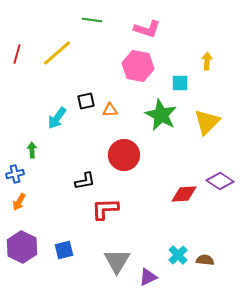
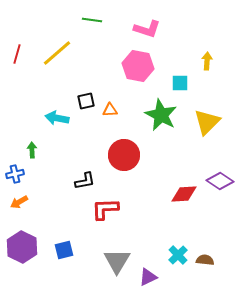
cyan arrow: rotated 65 degrees clockwise
orange arrow: rotated 30 degrees clockwise
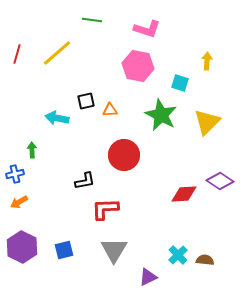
cyan square: rotated 18 degrees clockwise
gray triangle: moved 3 px left, 11 px up
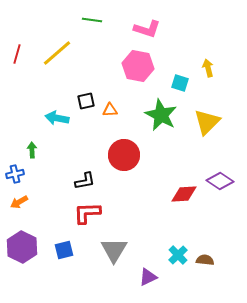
yellow arrow: moved 1 px right, 7 px down; rotated 18 degrees counterclockwise
red L-shape: moved 18 px left, 4 px down
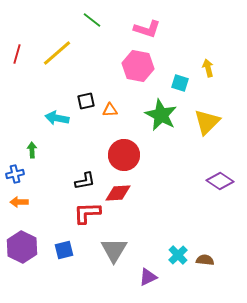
green line: rotated 30 degrees clockwise
red diamond: moved 66 px left, 1 px up
orange arrow: rotated 30 degrees clockwise
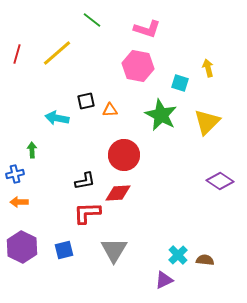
purple triangle: moved 16 px right, 3 px down
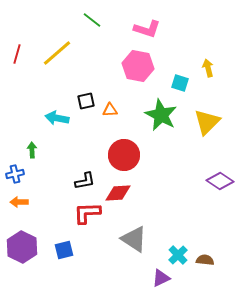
gray triangle: moved 20 px right, 11 px up; rotated 28 degrees counterclockwise
purple triangle: moved 3 px left, 2 px up
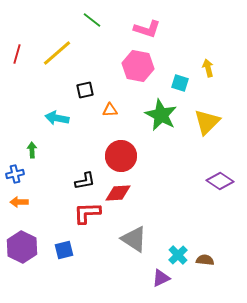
black square: moved 1 px left, 11 px up
red circle: moved 3 px left, 1 px down
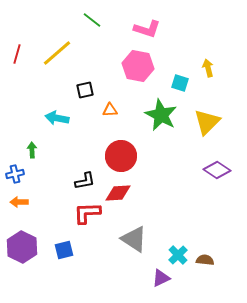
purple diamond: moved 3 px left, 11 px up
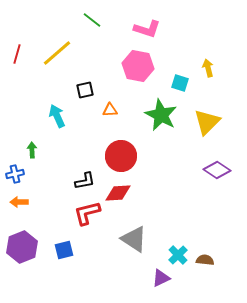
cyan arrow: moved 2 px up; rotated 55 degrees clockwise
red L-shape: rotated 12 degrees counterclockwise
purple hexagon: rotated 12 degrees clockwise
